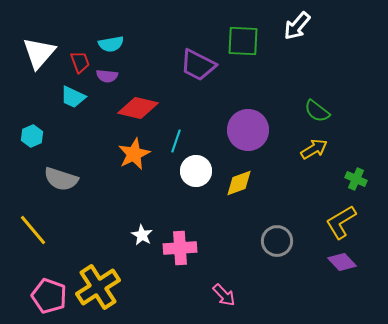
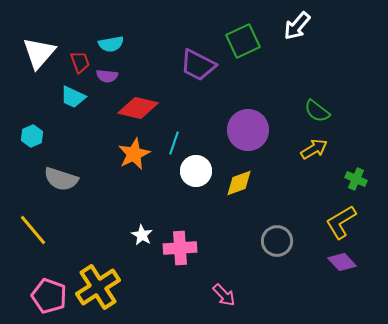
green square: rotated 28 degrees counterclockwise
cyan line: moved 2 px left, 2 px down
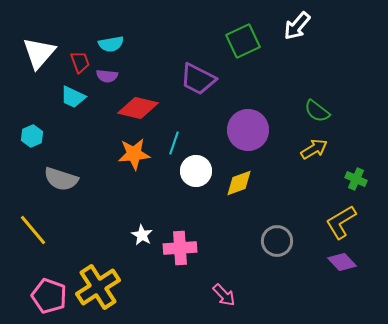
purple trapezoid: moved 14 px down
orange star: rotated 20 degrees clockwise
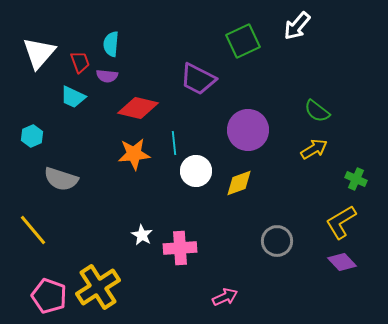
cyan semicircle: rotated 105 degrees clockwise
cyan line: rotated 25 degrees counterclockwise
pink arrow: moved 1 px right, 2 px down; rotated 70 degrees counterclockwise
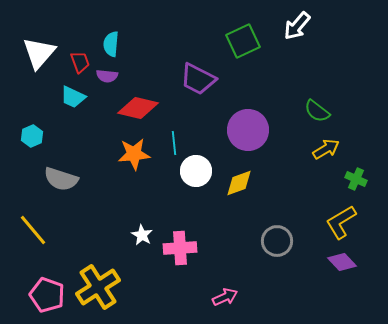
yellow arrow: moved 12 px right
pink pentagon: moved 2 px left, 1 px up
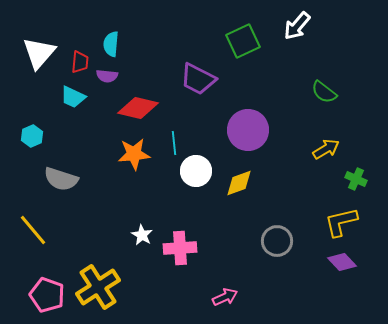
red trapezoid: rotated 25 degrees clockwise
green semicircle: moved 7 px right, 19 px up
yellow L-shape: rotated 18 degrees clockwise
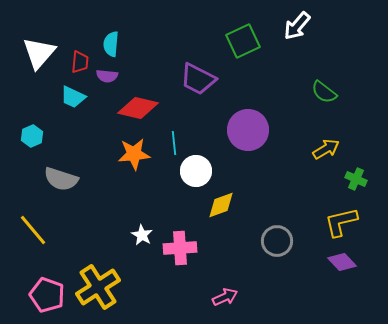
yellow diamond: moved 18 px left, 22 px down
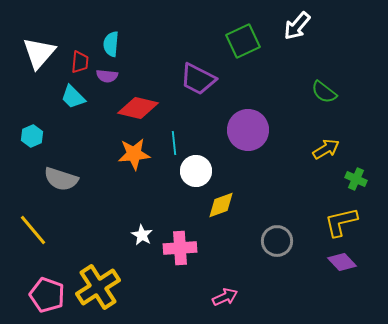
cyan trapezoid: rotated 20 degrees clockwise
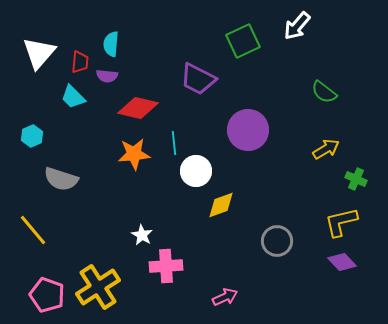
pink cross: moved 14 px left, 18 px down
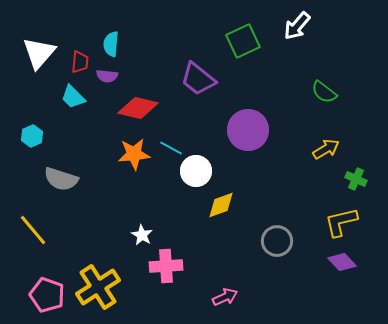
purple trapezoid: rotated 12 degrees clockwise
cyan line: moved 3 px left, 5 px down; rotated 55 degrees counterclockwise
